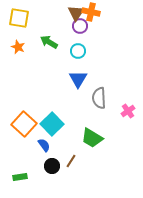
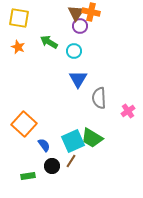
cyan circle: moved 4 px left
cyan square: moved 21 px right, 17 px down; rotated 20 degrees clockwise
green rectangle: moved 8 px right, 1 px up
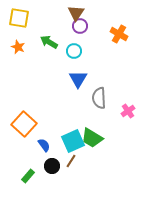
orange cross: moved 28 px right, 22 px down; rotated 18 degrees clockwise
green rectangle: rotated 40 degrees counterclockwise
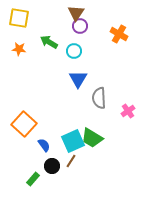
orange star: moved 1 px right, 2 px down; rotated 16 degrees counterclockwise
green rectangle: moved 5 px right, 3 px down
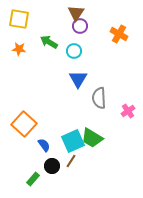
yellow square: moved 1 px down
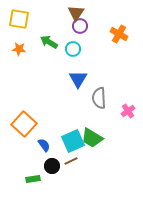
cyan circle: moved 1 px left, 2 px up
brown line: rotated 32 degrees clockwise
green rectangle: rotated 40 degrees clockwise
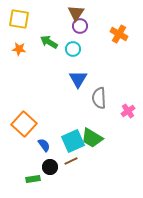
black circle: moved 2 px left, 1 px down
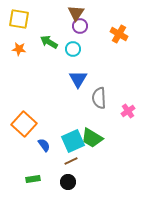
black circle: moved 18 px right, 15 px down
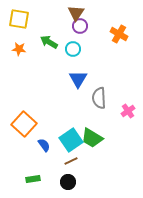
cyan square: moved 2 px left, 1 px up; rotated 10 degrees counterclockwise
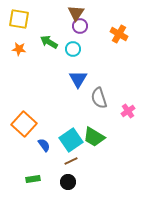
gray semicircle: rotated 15 degrees counterclockwise
green trapezoid: moved 2 px right, 1 px up
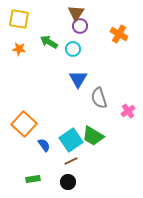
green trapezoid: moved 1 px left, 1 px up
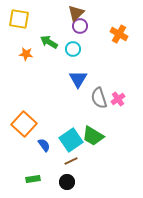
brown triangle: rotated 12 degrees clockwise
orange star: moved 7 px right, 5 px down
pink cross: moved 10 px left, 12 px up
black circle: moved 1 px left
